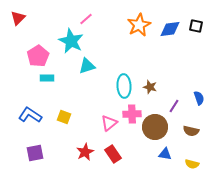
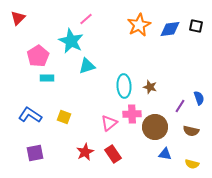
purple line: moved 6 px right
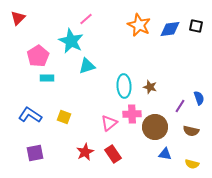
orange star: rotated 20 degrees counterclockwise
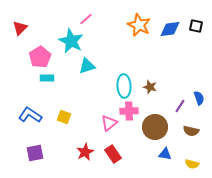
red triangle: moved 2 px right, 10 px down
pink pentagon: moved 2 px right, 1 px down
pink cross: moved 3 px left, 3 px up
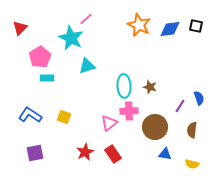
cyan star: moved 3 px up
brown semicircle: moved 1 px right, 1 px up; rotated 84 degrees clockwise
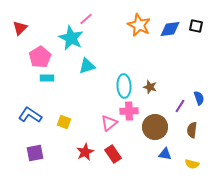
yellow square: moved 5 px down
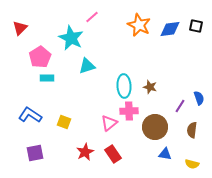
pink line: moved 6 px right, 2 px up
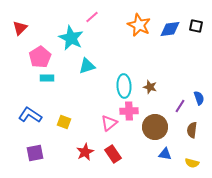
yellow semicircle: moved 1 px up
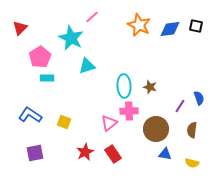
brown circle: moved 1 px right, 2 px down
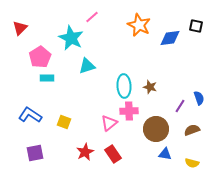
blue diamond: moved 9 px down
brown semicircle: rotated 63 degrees clockwise
